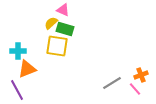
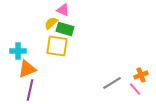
purple line: moved 13 px right; rotated 40 degrees clockwise
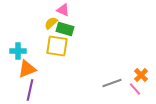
orange cross: rotated 24 degrees counterclockwise
gray line: rotated 12 degrees clockwise
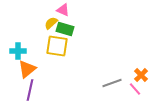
orange triangle: rotated 18 degrees counterclockwise
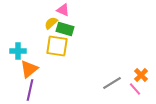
orange triangle: moved 2 px right
gray line: rotated 12 degrees counterclockwise
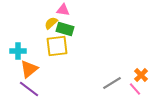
pink triangle: rotated 16 degrees counterclockwise
yellow square: rotated 15 degrees counterclockwise
purple line: moved 1 px left, 1 px up; rotated 65 degrees counterclockwise
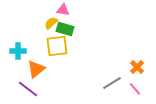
orange triangle: moved 7 px right
orange cross: moved 4 px left, 8 px up
purple line: moved 1 px left
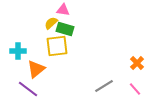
orange cross: moved 4 px up
gray line: moved 8 px left, 3 px down
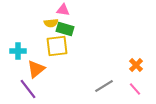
yellow semicircle: rotated 144 degrees counterclockwise
orange cross: moved 1 px left, 2 px down
purple line: rotated 15 degrees clockwise
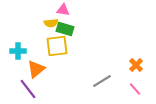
gray line: moved 2 px left, 5 px up
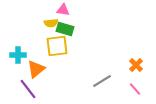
cyan cross: moved 4 px down
